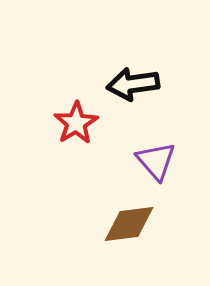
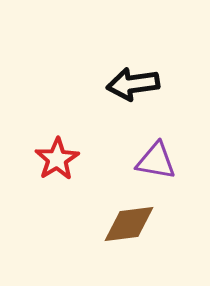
red star: moved 19 px left, 36 px down
purple triangle: rotated 39 degrees counterclockwise
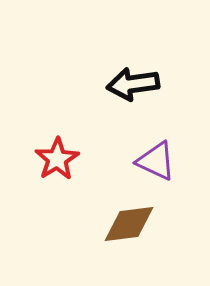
purple triangle: rotated 15 degrees clockwise
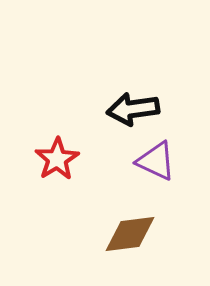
black arrow: moved 25 px down
brown diamond: moved 1 px right, 10 px down
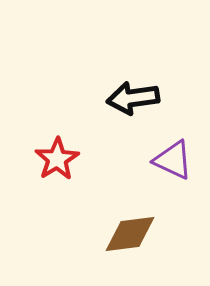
black arrow: moved 11 px up
purple triangle: moved 17 px right, 1 px up
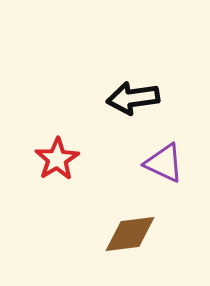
purple triangle: moved 9 px left, 3 px down
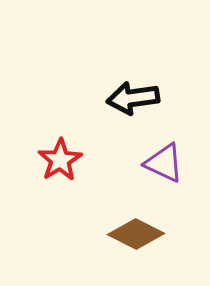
red star: moved 3 px right, 1 px down
brown diamond: moved 6 px right; rotated 34 degrees clockwise
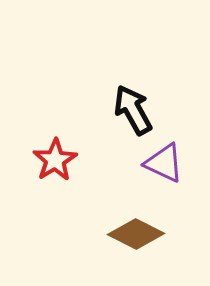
black arrow: moved 12 px down; rotated 69 degrees clockwise
red star: moved 5 px left
